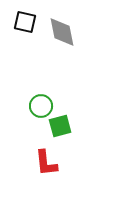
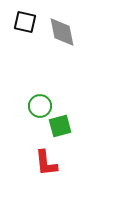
green circle: moved 1 px left
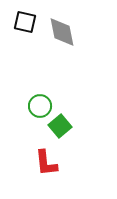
green square: rotated 25 degrees counterclockwise
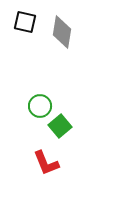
gray diamond: rotated 20 degrees clockwise
red L-shape: rotated 16 degrees counterclockwise
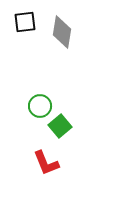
black square: rotated 20 degrees counterclockwise
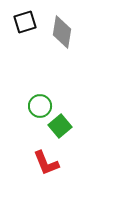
black square: rotated 10 degrees counterclockwise
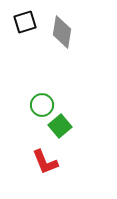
green circle: moved 2 px right, 1 px up
red L-shape: moved 1 px left, 1 px up
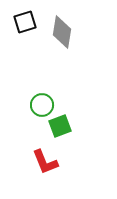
green square: rotated 20 degrees clockwise
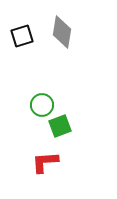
black square: moved 3 px left, 14 px down
red L-shape: rotated 108 degrees clockwise
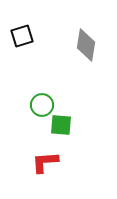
gray diamond: moved 24 px right, 13 px down
green square: moved 1 px right, 1 px up; rotated 25 degrees clockwise
